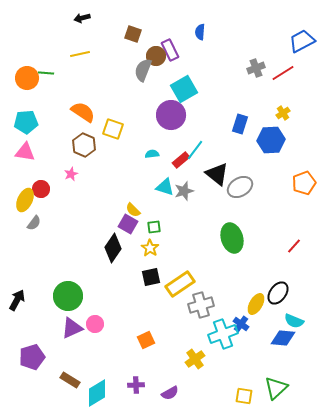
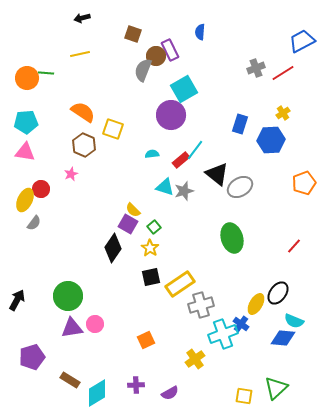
green square at (154, 227): rotated 32 degrees counterclockwise
purple triangle at (72, 328): rotated 15 degrees clockwise
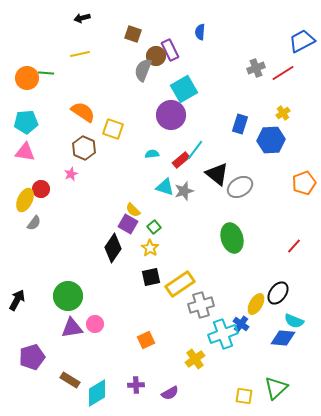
brown hexagon at (84, 145): moved 3 px down
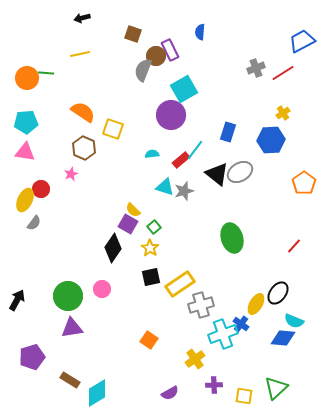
blue rectangle at (240, 124): moved 12 px left, 8 px down
orange pentagon at (304, 183): rotated 15 degrees counterclockwise
gray ellipse at (240, 187): moved 15 px up
pink circle at (95, 324): moved 7 px right, 35 px up
orange square at (146, 340): moved 3 px right; rotated 30 degrees counterclockwise
purple cross at (136, 385): moved 78 px right
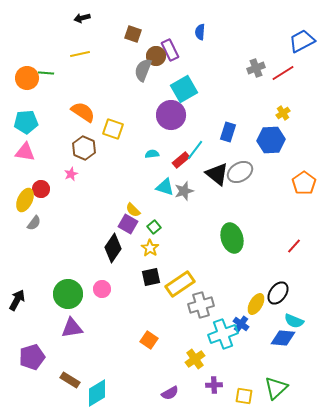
green circle at (68, 296): moved 2 px up
